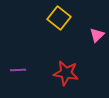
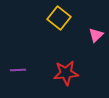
pink triangle: moved 1 px left
red star: rotated 15 degrees counterclockwise
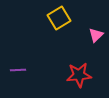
yellow square: rotated 20 degrees clockwise
red star: moved 13 px right, 2 px down
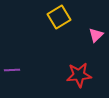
yellow square: moved 1 px up
purple line: moved 6 px left
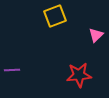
yellow square: moved 4 px left, 1 px up; rotated 10 degrees clockwise
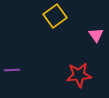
yellow square: rotated 15 degrees counterclockwise
pink triangle: rotated 21 degrees counterclockwise
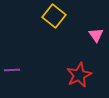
yellow square: moved 1 px left; rotated 15 degrees counterclockwise
red star: rotated 20 degrees counterclockwise
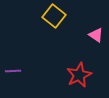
pink triangle: rotated 21 degrees counterclockwise
purple line: moved 1 px right, 1 px down
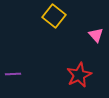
pink triangle: rotated 14 degrees clockwise
purple line: moved 3 px down
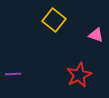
yellow square: moved 4 px down
pink triangle: rotated 28 degrees counterclockwise
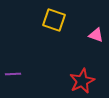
yellow square: rotated 20 degrees counterclockwise
red star: moved 3 px right, 6 px down
